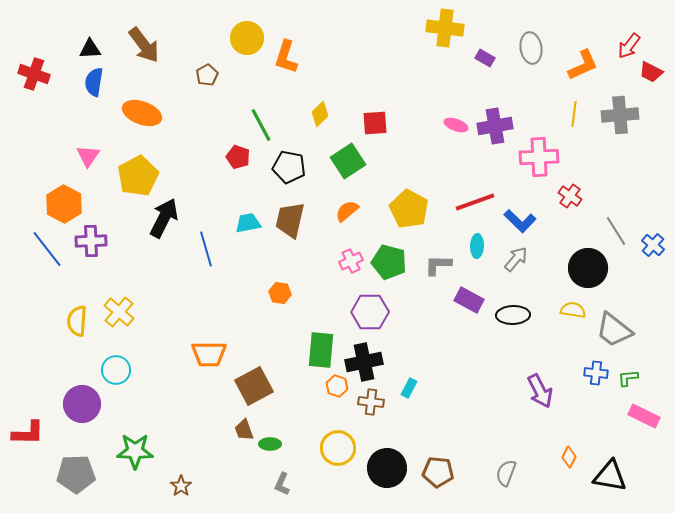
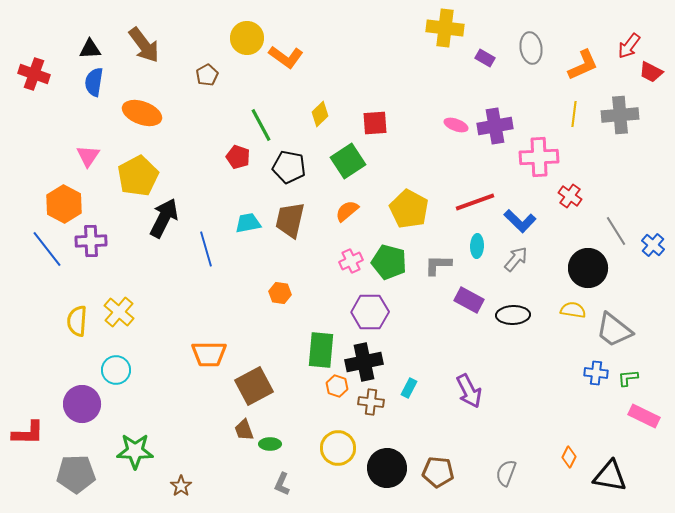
orange L-shape at (286, 57): rotated 72 degrees counterclockwise
purple arrow at (540, 391): moved 71 px left
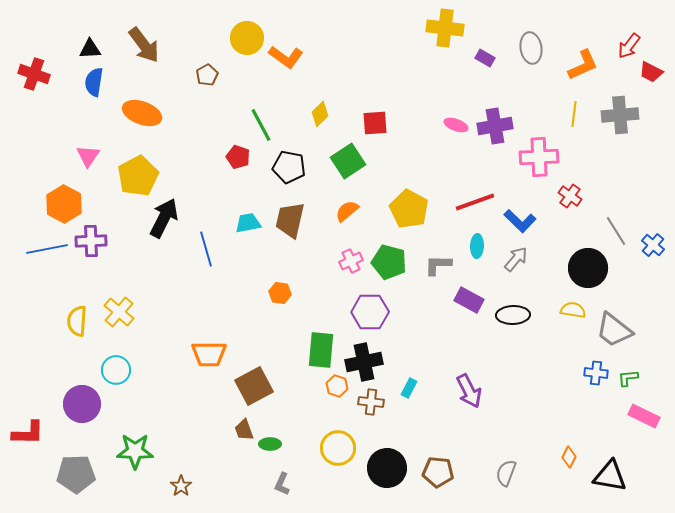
blue line at (47, 249): rotated 63 degrees counterclockwise
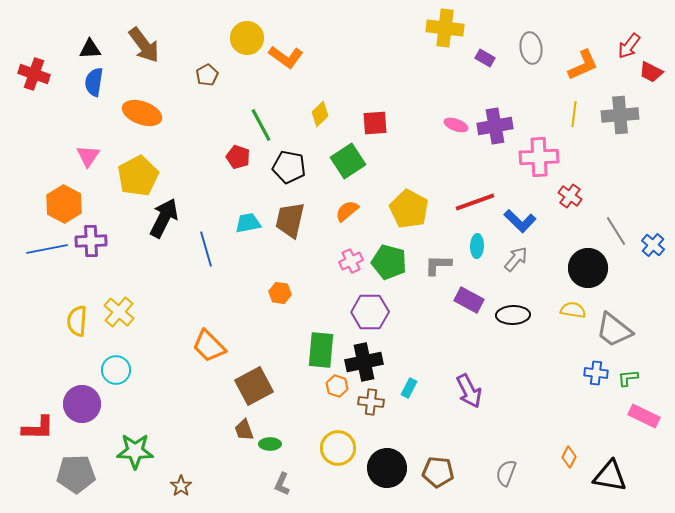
orange trapezoid at (209, 354): moved 8 px up; rotated 45 degrees clockwise
red L-shape at (28, 433): moved 10 px right, 5 px up
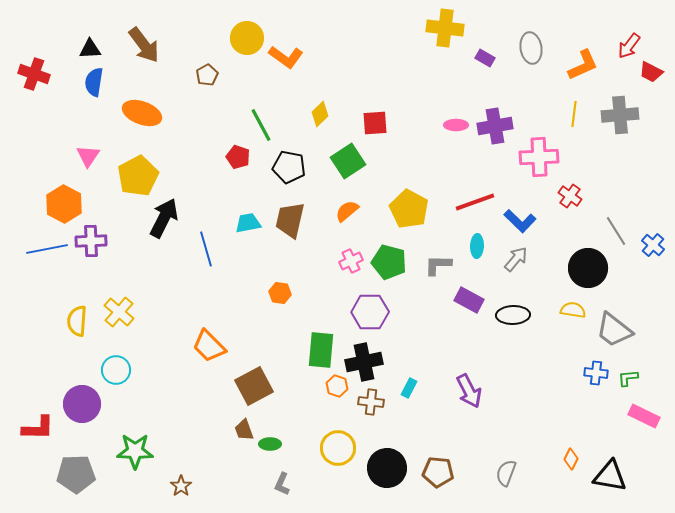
pink ellipse at (456, 125): rotated 20 degrees counterclockwise
orange diamond at (569, 457): moved 2 px right, 2 px down
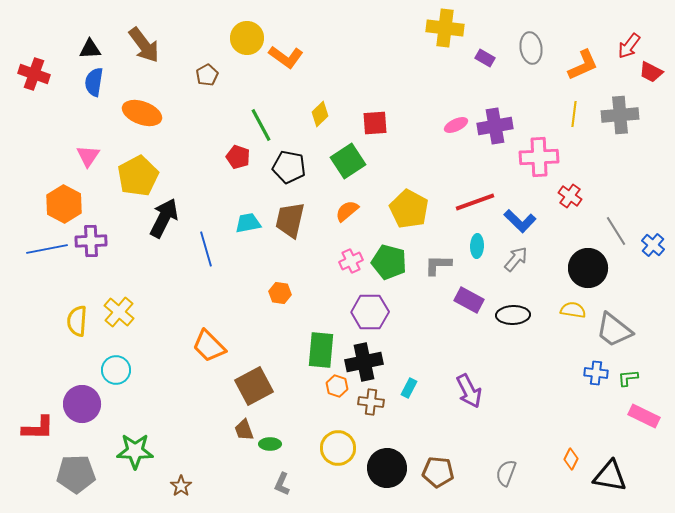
pink ellipse at (456, 125): rotated 25 degrees counterclockwise
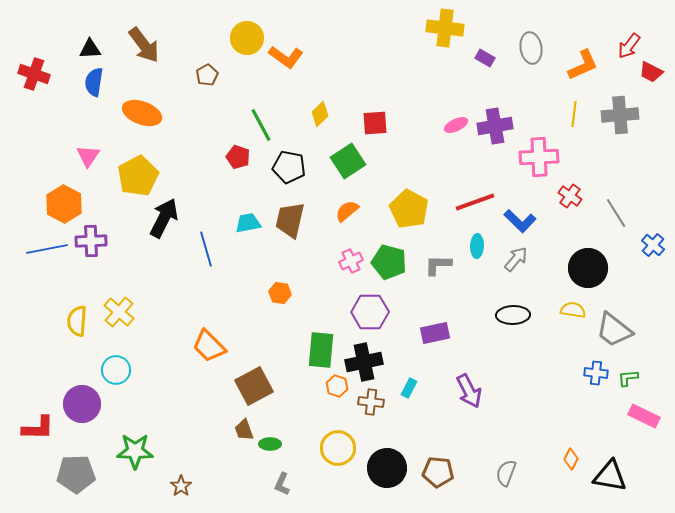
gray line at (616, 231): moved 18 px up
purple rectangle at (469, 300): moved 34 px left, 33 px down; rotated 40 degrees counterclockwise
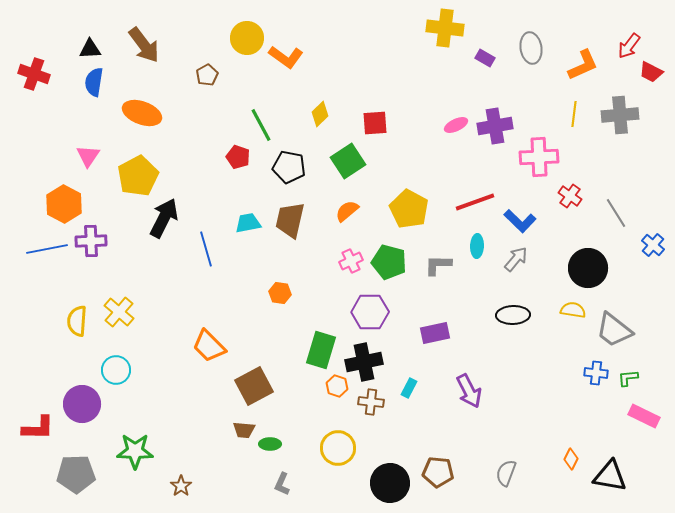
green rectangle at (321, 350): rotated 12 degrees clockwise
brown trapezoid at (244, 430): rotated 65 degrees counterclockwise
black circle at (387, 468): moved 3 px right, 15 px down
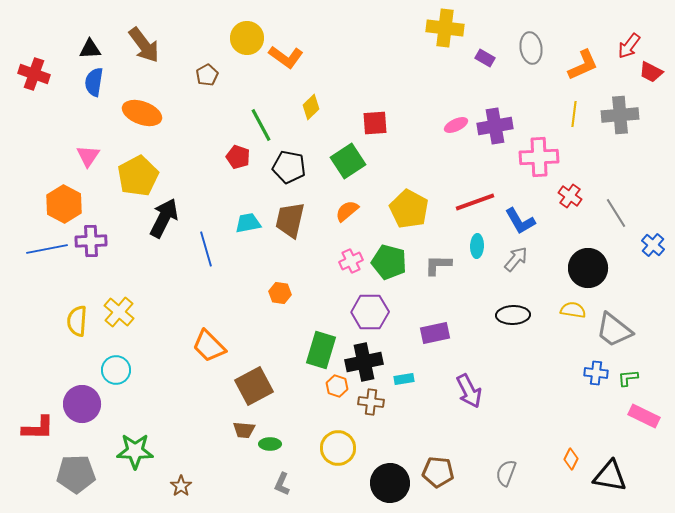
yellow diamond at (320, 114): moved 9 px left, 7 px up
blue L-shape at (520, 221): rotated 16 degrees clockwise
cyan rectangle at (409, 388): moved 5 px left, 9 px up; rotated 54 degrees clockwise
